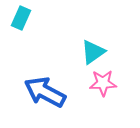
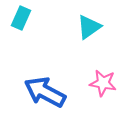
cyan triangle: moved 4 px left, 25 px up
pink star: rotated 12 degrees clockwise
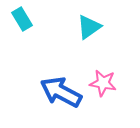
cyan rectangle: moved 1 px right, 1 px down; rotated 55 degrees counterclockwise
blue arrow: moved 16 px right
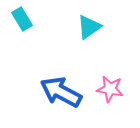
pink star: moved 7 px right, 6 px down
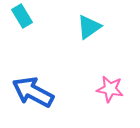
cyan rectangle: moved 3 px up
blue arrow: moved 28 px left
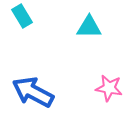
cyan triangle: rotated 36 degrees clockwise
pink star: moved 1 px left, 1 px up
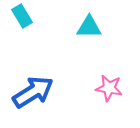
blue arrow: rotated 120 degrees clockwise
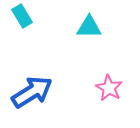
pink star: rotated 20 degrees clockwise
blue arrow: moved 1 px left
